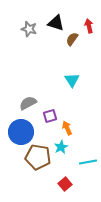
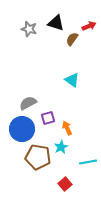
red arrow: rotated 80 degrees clockwise
cyan triangle: rotated 21 degrees counterclockwise
purple square: moved 2 px left, 2 px down
blue circle: moved 1 px right, 3 px up
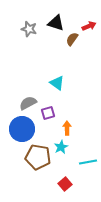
cyan triangle: moved 15 px left, 3 px down
purple square: moved 5 px up
orange arrow: rotated 24 degrees clockwise
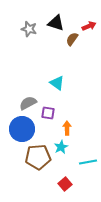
purple square: rotated 24 degrees clockwise
brown pentagon: rotated 15 degrees counterclockwise
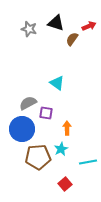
purple square: moved 2 px left
cyan star: moved 2 px down
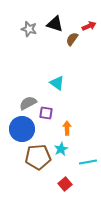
black triangle: moved 1 px left, 1 px down
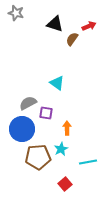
gray star: moved 13 px left, 16 px up
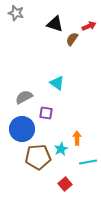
gray semicircle: moved 4 px left, 6 px up
orange arrow: moved 10 px right, 10 px down
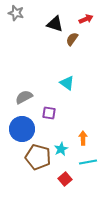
red arrow: moved 3 px left, 7 px up
cyan triangle: moved 10 px right
purple square: moved 3 px right
orange arrow: moved 6 px right
brown pentagon: rotated 20 degrees clockwise
red square: moved 5 px up
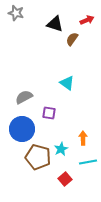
red arrow: moved 1 px right, 1 px down
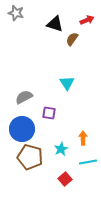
cyan triangle: rotated 21 degrees clockwise
brown pentagon: moved 8 px left
